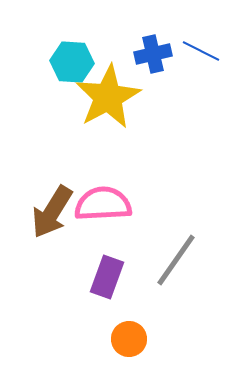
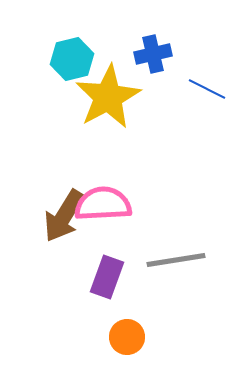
blue line: moved 6 px right, 38 px down
cyan hexagon: moved 3 px up; rotated 18 degrees counterclockwise
brown arrow: moved 12 px right, 4 px down
gray line: rotated 46 degrees clockwise
orange circle: moved 2 px left, 2 px up
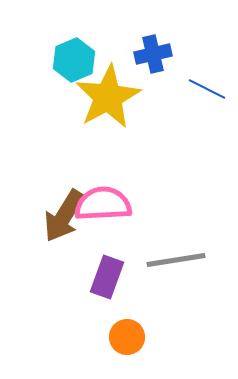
cyan hexagon: moved 2 px right, 1 px down; rotated 9 degrees counterclockwise
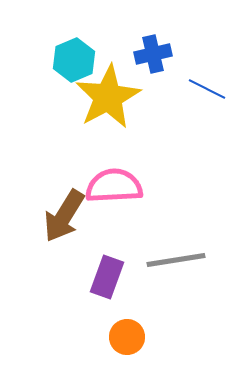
pink semicircle: moved 11 px right, 18 px up
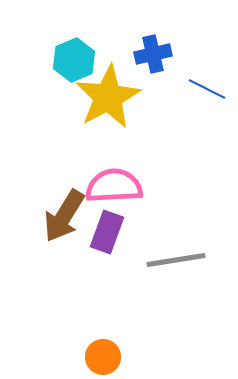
purple rectangle: moved 45 px up
orange circle: moved 24 px left, 20 px down
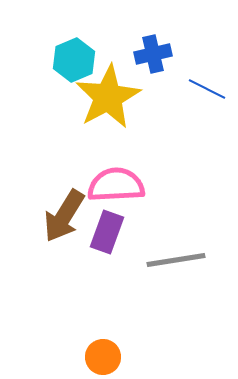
pink semicircle: moved 2 px right, 1 px up
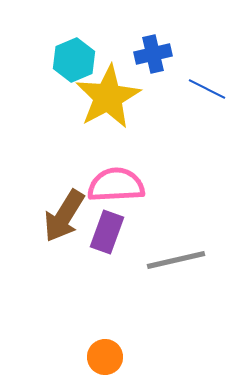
gray line: rotated 4 degrees counterclockwise
orange circle: moved 2 px right
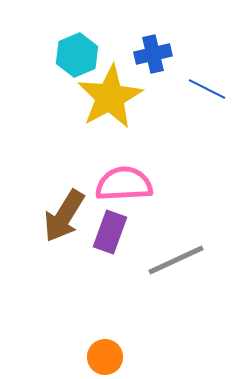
cyan hexagon: moved 3 px right, 5 px up
yellow star: moved 2 px right
pink semicircle: moved 8 px right, 1 px up
purple rectangle: moved 3 px right
gray line: rotated 12 degrees counterclockwise
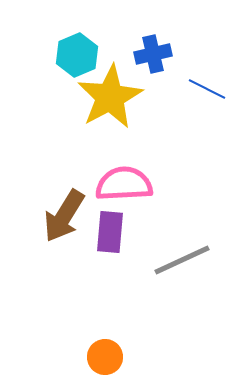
purple rectangle: rotated 15 degrees counterclockwise
gray line: moved 6 px right
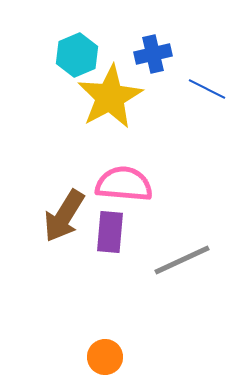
pink semicircle: rotated 8 degrees clockwise
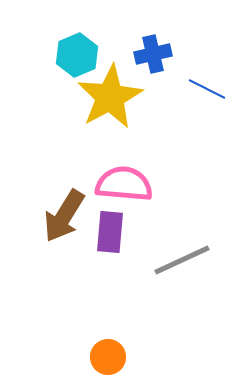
orange circle: moved 3 px right
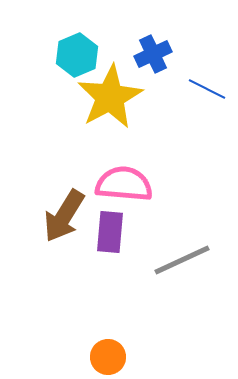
blue cross: rotated 12 degrees counterclockwise
